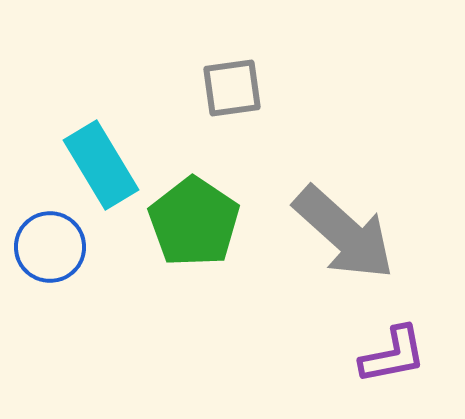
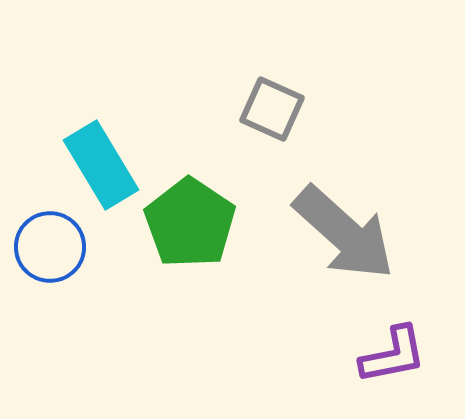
gray square: moved 40 px right, 21 px down; rotated 32 degrees clockwise
green pentagon: moved 4 px left, 1 px down
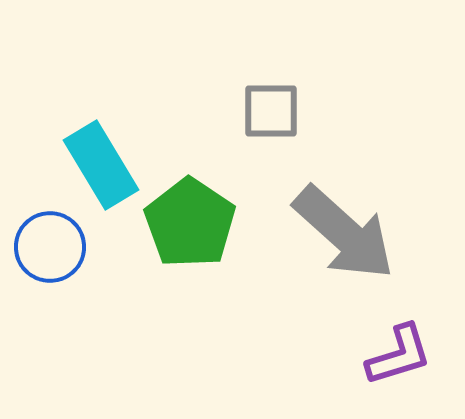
gray square: moved 1 px left, 2 px down; rotated 24 degrees counterclockwise
purple L-shape: moved 6 px right; rotated 6 degrees counterclockwise
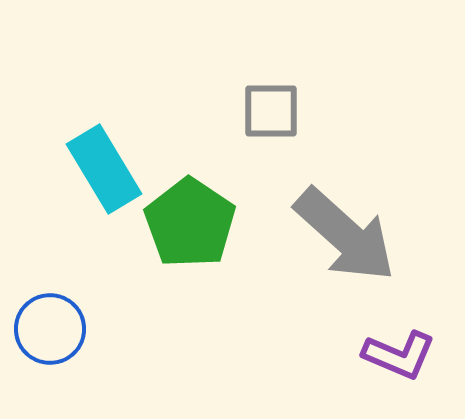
cyan rectangle: moved 3 px right, 4 px down
gray arrow: moved 1 px right, 2 px down
blue circle: moved 82 px down
purple L-shape: rotated 40 degrees clockwise
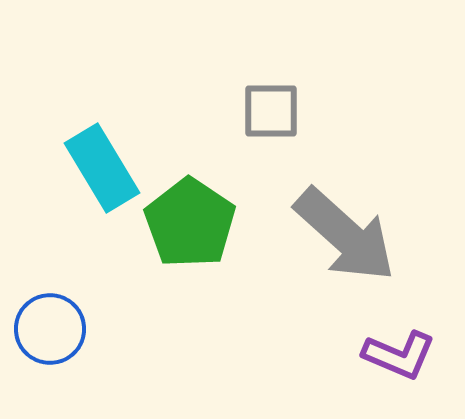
cyan rectangle: moved 2 px left, 1 px up
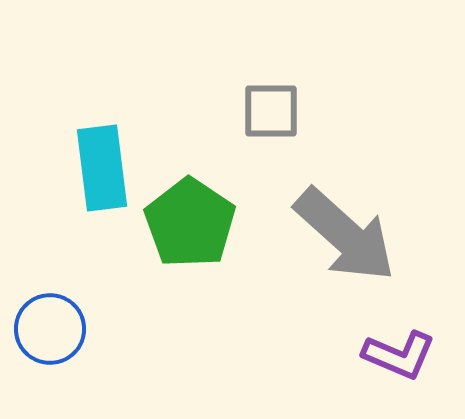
cyan rectangle: rotated 24 degrees clockwise
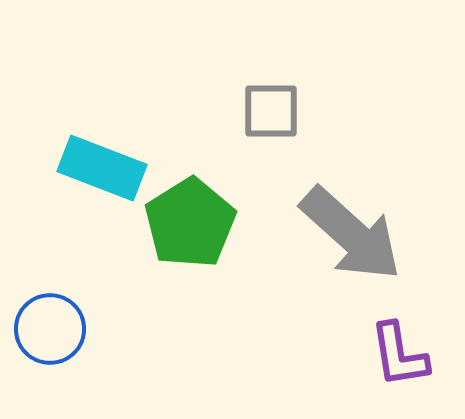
cyan rectangle: rotated 62 degrees counterclockwise
green pentagon: rotated 6 degrees clockwise
gray arrow: moved 6 px right, 1 px up
purple L-shape: rotated 58 degrees clockwise
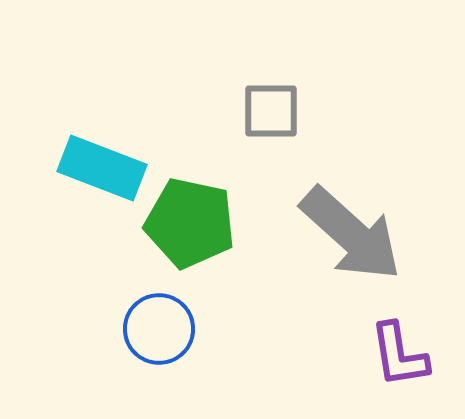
green pentagon: rotated 28 degrees counterclockwise
blue circle: moved 109 px right
